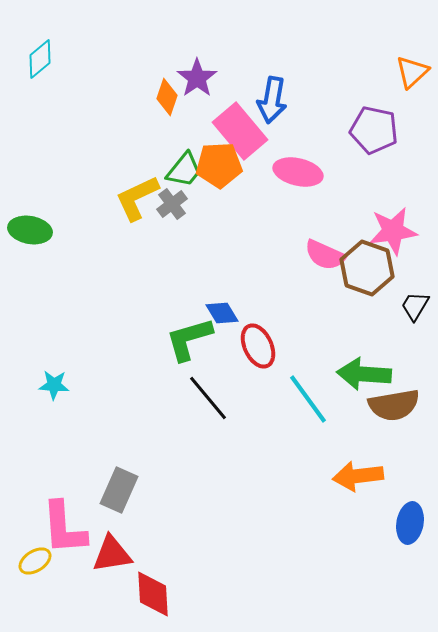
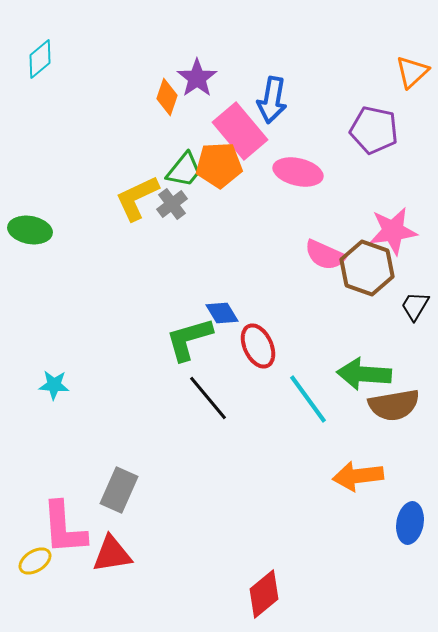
red diamond: moved 111 px right; rotated 54 degrees clockwise
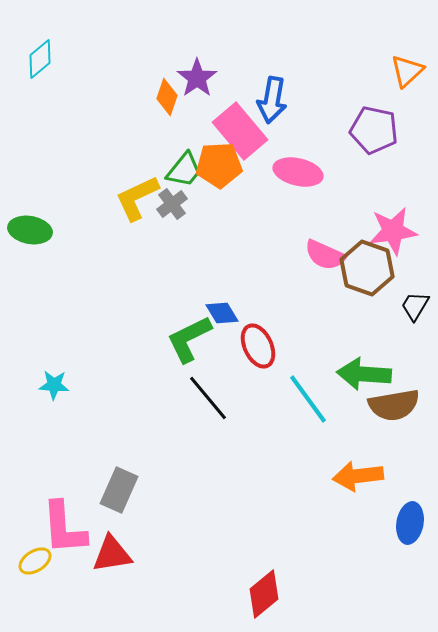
orange triangle: moved 5 px left, 1 px up
green L-shape: rotated 10 degrees counterclockwise
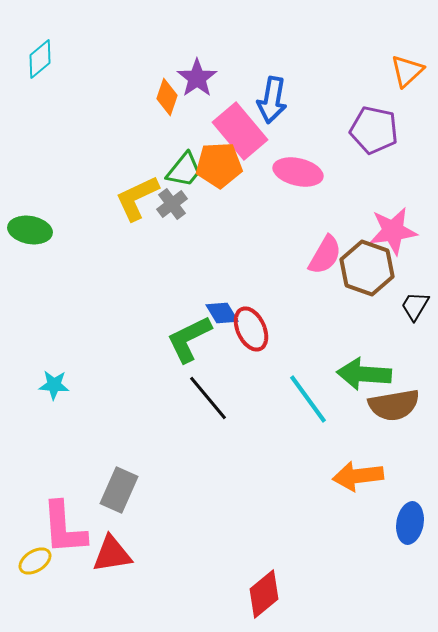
pink semicircle: rotated 84 degrees counterclockwise
red ellipse: moved 7 px left, 17 px up
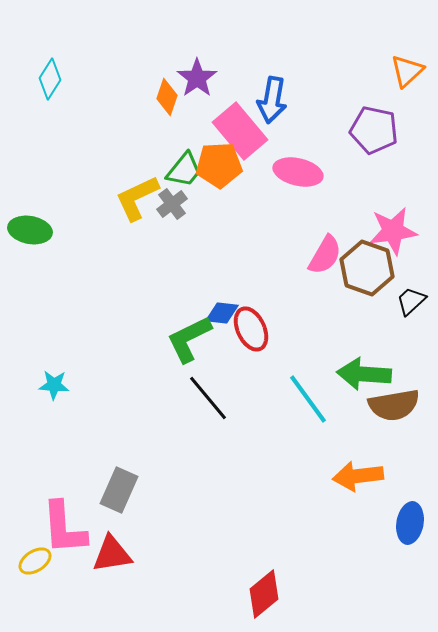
cyan diamond: moved 10 px right, 20 px down; rotated 18 degrees counterclockwise
black trapezoid: moved 4 px left, 5 px up; rotated 16 degrees clockwise
blue diamond: rotated 52 degrees counterclockwise
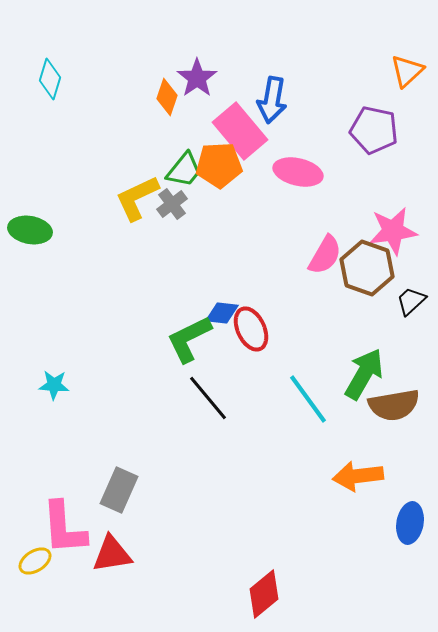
cyan diamond: rotated 15 degrees counterclockwise
green arrow: rotated 116 degrees clockwise
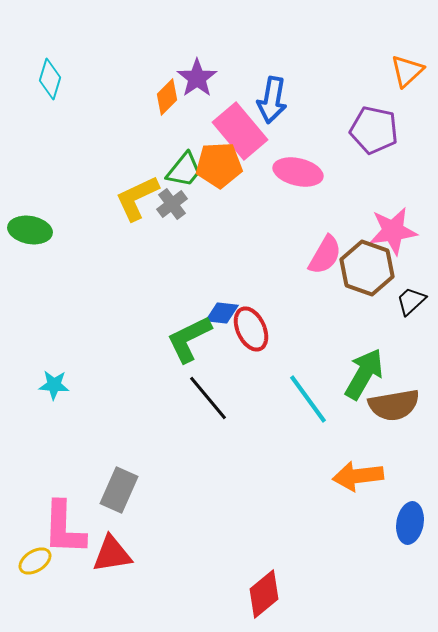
orange diamond: rotated 27 degrees clockwise
pink L-shape: rotated 6 degrees clockwise
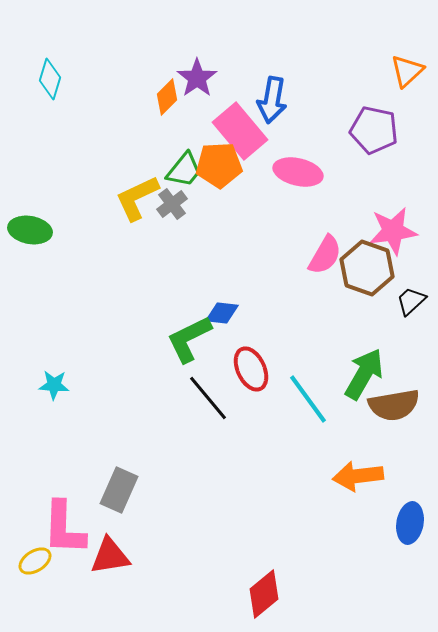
red ellipse: moved 40 px down
red triangle: moved 2 px left, 2 px down
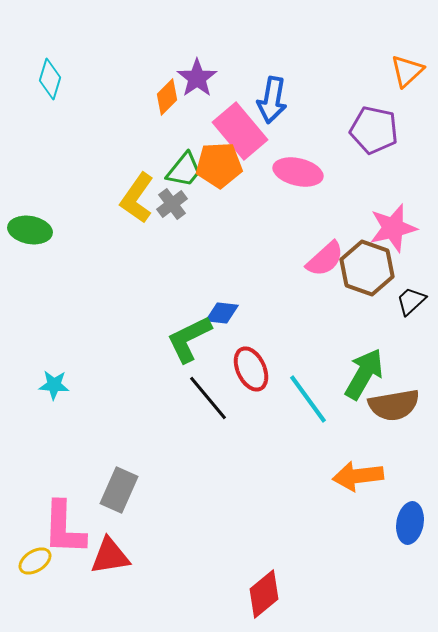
yellow L-shape: rotated 30 degrees counterclockwise
pink star: moved 3 px up; rotated 6 degrees counterclockwise
pink semicircle: moved 4 px down; rotated 18 degrees clockwise
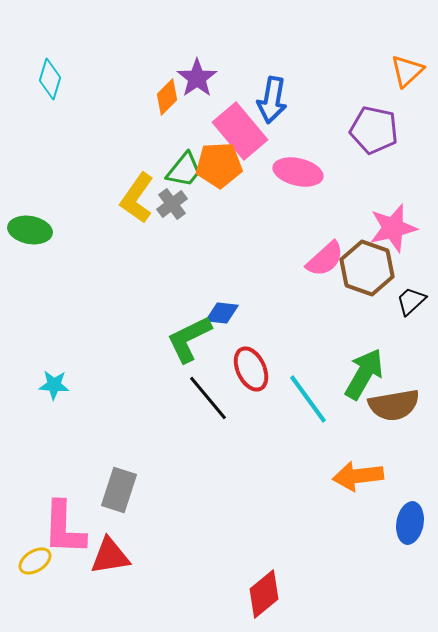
gray rectangle: rotated 6 degrees counterclockwise
